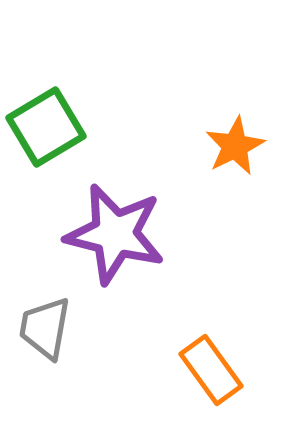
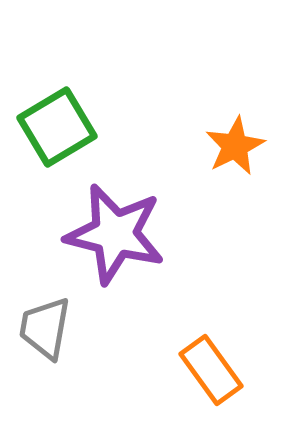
green square: moved 11 px right
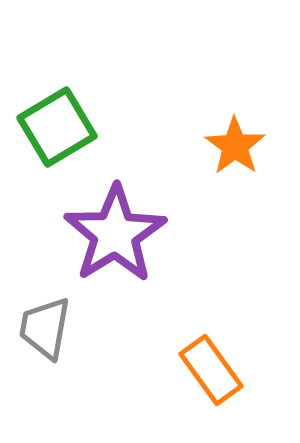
orange star: rotated 10 degrees counterclockwise
purple star: rotated 26 degrees clockwise
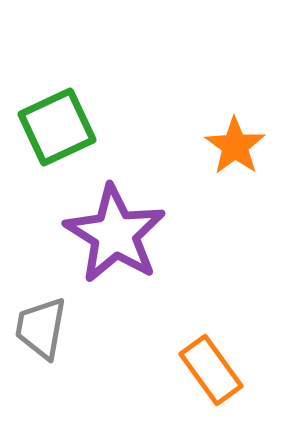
green square: rotated 6 degrees clockwise
purple star: rotated 8 degrees counterclockwise
gray trapezoid: moved 4 px left
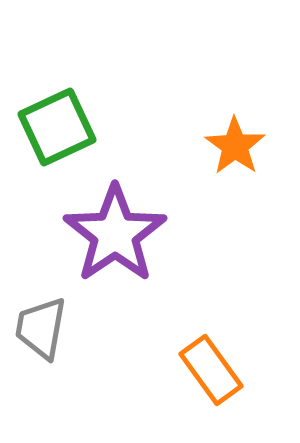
purple star: rotated 6 degrees clockwise
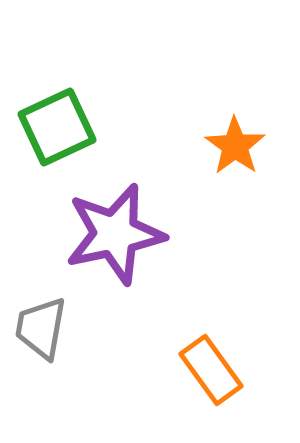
purple star: rotated 22 degrees clockwise
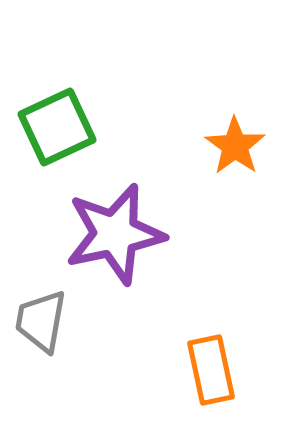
gray trapezoid: moved 7 px up
orange rectangle: rotated 24 degrees clockwise
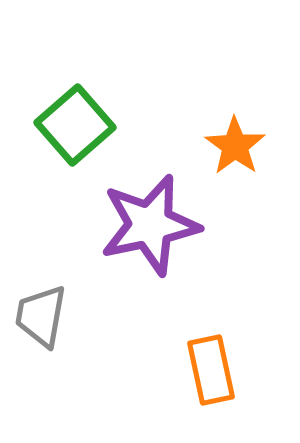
green square: moved 18 px right, 2 px up; rotated 16 degrees counterclockwise
purple star: moved 35 px right, 9 px up
gray trapezoid: moved 5 px up
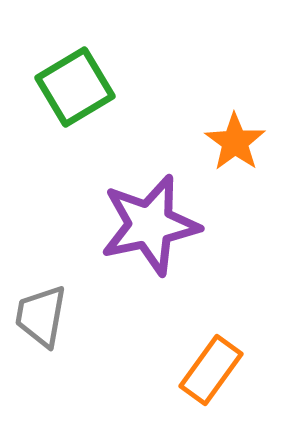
green square: moved 38 px up; rotated 10 degrees clockwise
orange star: moved 4 px up
orange rectangle: rotated 48 degrees clockwise
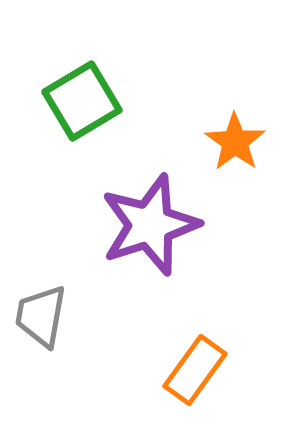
green square: moved 7 px right, 14 px down
purple star: rotated 6 degrees counterclockwise
orange rectangle: moved 16 px left
